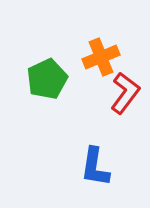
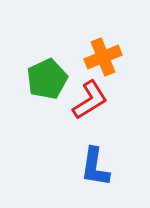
orange cross: moved 2 px right
red L-shape: moved 35 px left, 7 px down; rotated 21 degrees clockwise
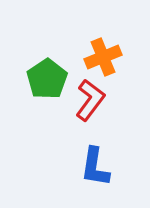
green pentagon: rotated 9 degrees counterclockwise
red L-shape: rotated 21 degrees counterclockwise
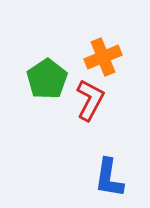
red L-shape: rotated 9 degrees counterclockwise
blue L-shape: moved 14 px right, 11 px down
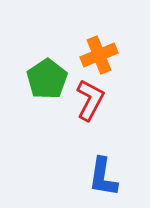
orange cross: moved 4 px left, 2 px up
blue L-shape: moved 6 px left, 1 px up
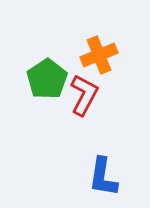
red L-shape: moved 6 px left, 5 px up
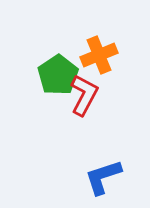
green pentagon: moved 11 px right, 4 px up
blue L-shape: rotated 63 degrees clockwise
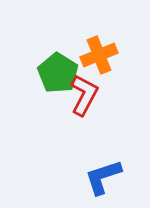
green pentagon: moved 2 px up; rotated 6 degrees counterclockwise
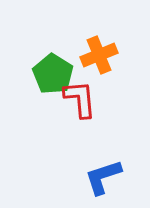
green pentagon: moved 5 px left, 1 px down
red L-shape: moved 4 px left, 4 px down; rotated 33 degrees counterclockwise
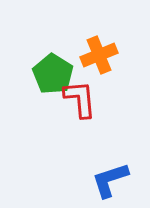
blue L-shape: moved 7 px right, 3 px down
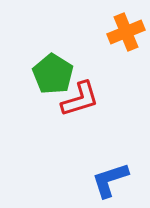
orange cross: moved 27 px right, 23 px up
red L-shape: rotated 78 degrees clockwise
